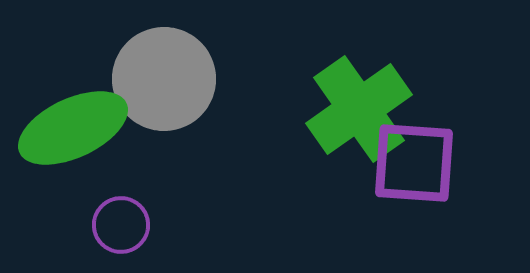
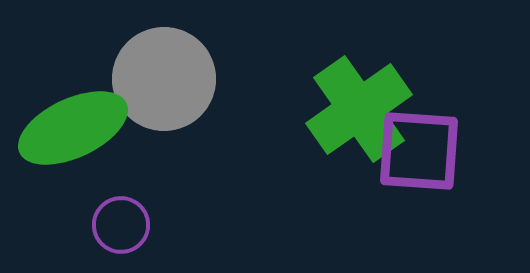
purple square: moved 5 px right, 12 px up
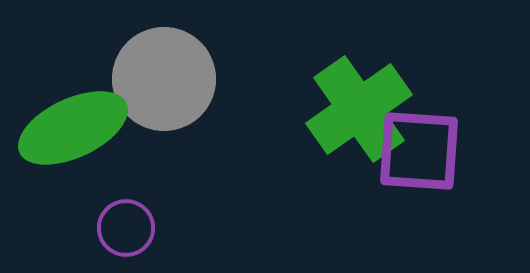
purple circle: moved 5 px right, 3 px down
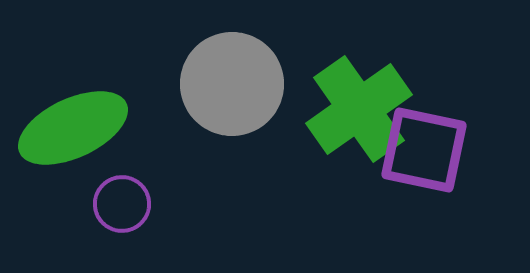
gray circle: moved 68 px right, 5 px down
purple square: moved 5 px right, 1 px up; rotated 8 degrees clockwise
purple circle: moved 4 px left, 24 px up
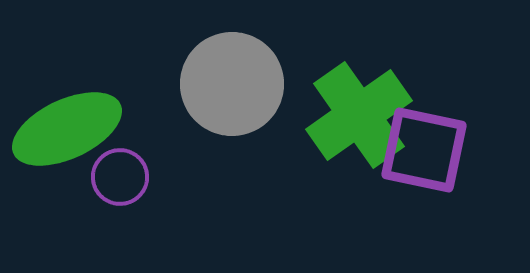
green cross: moved 6 px down
green ellipse: moved 6 px left, 1 px down
purple circle: moved 2 px left, 27 px up
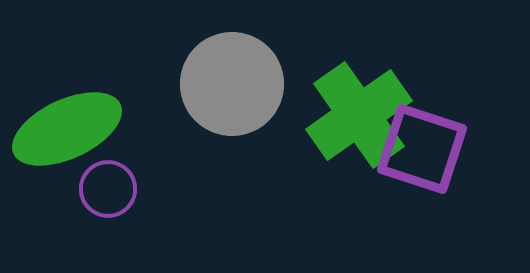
purple square: moved 2 px left, 1 px up; rotated 6 degrees clockwise
purple circle: moved 12 px left, 12 px down
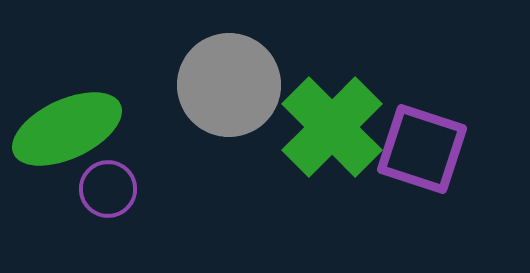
gray circle: moved 3 px left, 1 px down
green cross: moved 27 px left, 12 px down; rotated 10 degrees counterclockwise
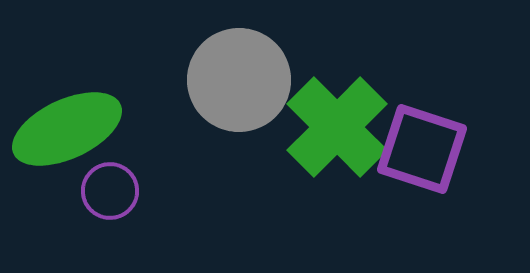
gray circle: moved 10 px right, 5 px up
green cross: moved 5 px right
purple circle: moved 2 px right, 2 px down
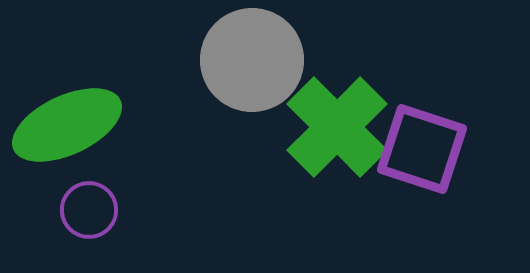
gray circle: moved 13 px right, 20 px up
green ellipse: moved 4 px up
purple circle: moved 21 px left, 19 px down
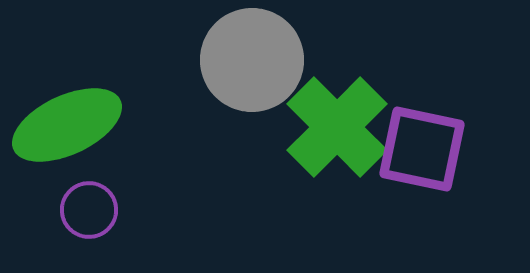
purple square: rotated 6 degrees counterclockwise
